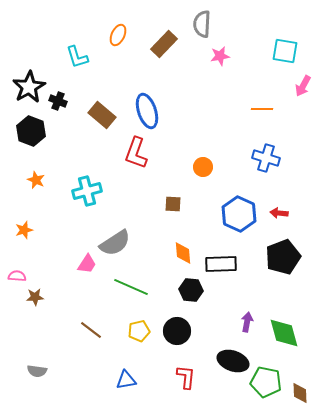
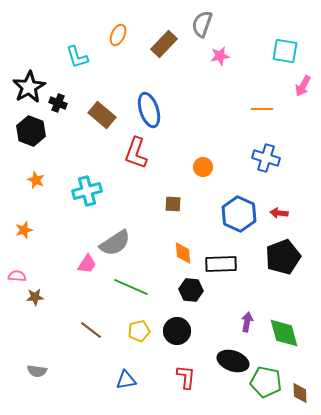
gray semicircle at (202, 24): rotated 16 degrees clockwise
black cross at (58, 101): moved 2 px down
blue ellipse at (147, 111): moved 2 px right, 1 px up
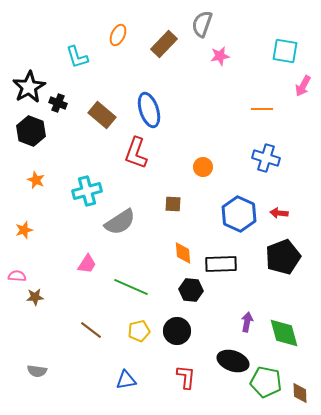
gray semicircle at (115, 243): moved 5 px right, 21 px up
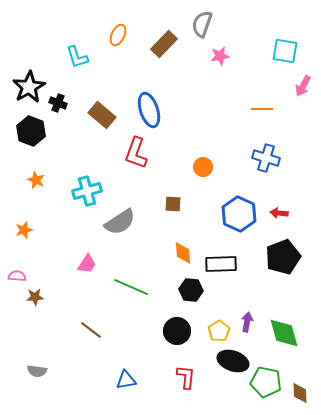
yellow pentagon at (139, 331): moved 80 px right; rotated 20 degrees counterclockwise
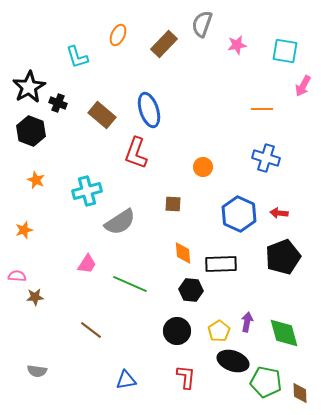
pink star at (220, 56): moved 17 px right, 11 px up
green line at (131, 287): moved 1 px left, 3 px up
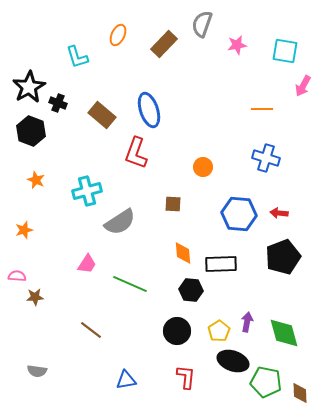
blue hexagon at (239, 214): rotated 20 degrees counterclockwise
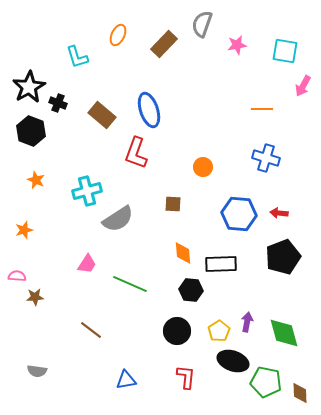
gray semicircle at (120, 222): moved 2 px left, 3 px up
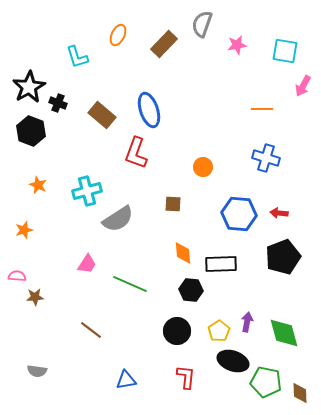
orange star at (36, 180): moved 2 px right, 5 px down
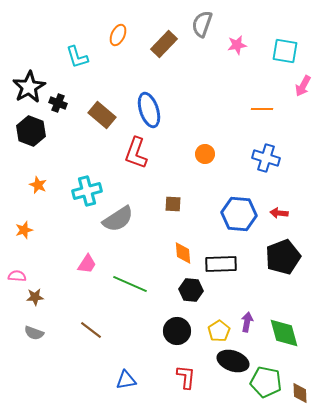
orange circle at (203, 167): moved 2 px right, 13 px up
gray semicircle at (37, 371): moved 3 px left, 38 px up; rotated 12 degrees clockwise
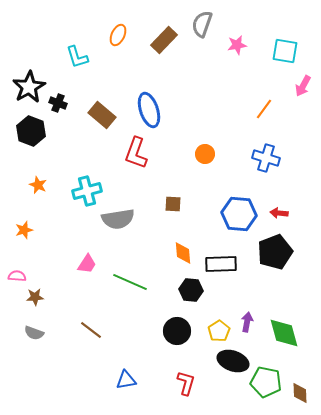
brown rectangle at (164, 44): moved 4 px up
orange line at (262, 109): moved 2 px right; rotated 55 degrees counterclockwise
gray semicircle at (118, 219): rotated 24 degrees clockwise
black pentagon at (283, 257): moved 8 px left, 5 px up
green line at (130, 284): moved 2 px up
red L-shape at (186, 377): moved 6 px down; rotated 10 degrees clockwise
